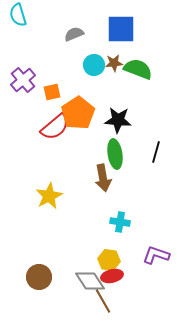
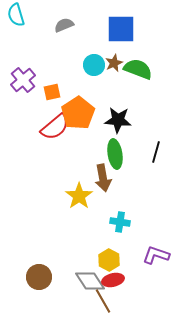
cyan semicircle: moved 2 px left
gray semicircle: moved 10 px left, 9 px up
brown star: rotated 18 degrees counterclockwise
yellow star: moved 30 px right; rotated 8 degrees counterclockwise
yellow hexagon: rotated 20 degrees clockwise
red ellipse: moved 1 px right, 4 px down
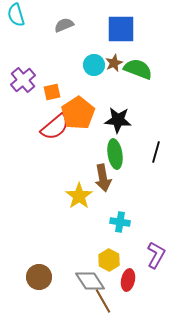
purple L-shape: rotated 100 degrees clockwise
red ellipse: moved 15 px right; rotated 65 degrees counterclockwise
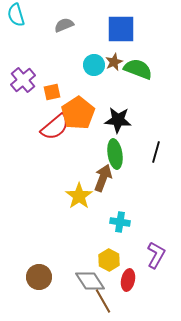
brown star: moved 1 px up
brown arrow: rotated 148 degrees counterclockwise
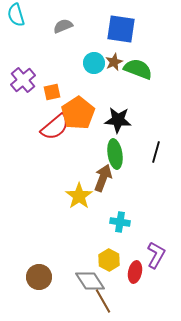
gray semicircle: moved 1 px left, 1 px down
blue square: rotated 8 degrees clockwise
cyan circle: moved 2 px up
red ellipse: moved 7 px right, 8 px up
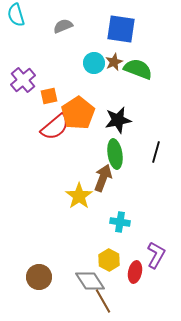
orange square: moved 3 px left, 4 px down
black star: rotated 16 degrees counterclockwise
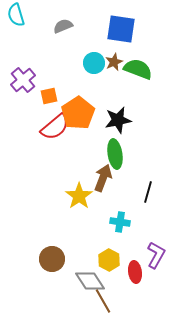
black line: moved 8 px left, 40 px down
red ellipse: rotated 20 degrees counterclockwise
brown circle: moved 13 px right, 18 px up
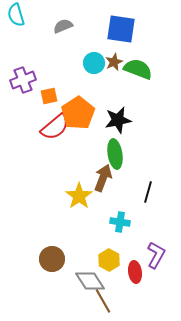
purple cross: rotated 20 degrees clockwise
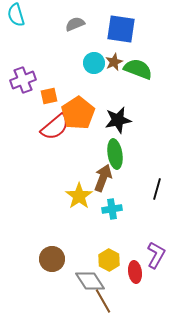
gray semicircle: moved 12 px right, 2 px up
black line: moved 9 px right, 3 px up
cyan cross: moved 8 px left, 13 px up; rotated 18 degrees counterclockwise
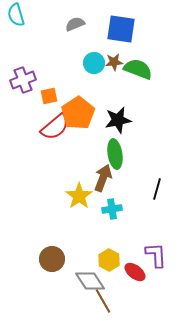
brown star: rotated 18 degrees clockwise
purple L-shape: rotated 32 degrees counterclockwise
red ellipse: rotated 45 degrees counterclockwise
